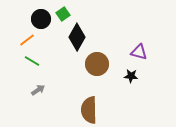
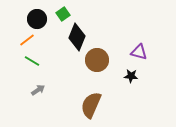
black circle: moved 4 px left
black diamond: rotated 8 degrees counterclockwise
brown circle: moved 4 px up
brown semicircle: moved 2 px right, 5 px up; rotated 24 degrees clockwise
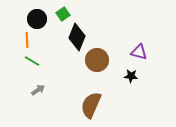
orange line: rotated 56 degrees counterclockwise
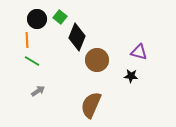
green square: moved 3 px left, 3 px down; rotated 16 degrees counterclockwise
gray arrow: moved 1 px down
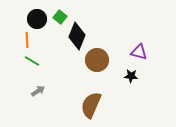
black diamond: moved 1 px up
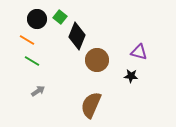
orange line: rotated 56 degrees counterclockwise
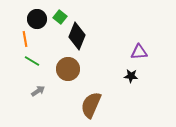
orange line: moved 2 px left, 1 px up; rotated 49 degrees clockwise
purple triangle: rotated 18 degrees counterclockwise
brown circle: moved 29 px left, 9 px down
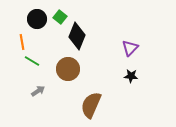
orange line: moved 3 px left, 3 px down
purple triangle: moved 9 px left, 4 px up; rotated 42 degrees counterclockwise
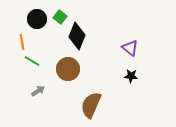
purple triangle: rotated 36 degrees counterclockwise
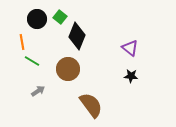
brown semicircle: rotated 120 degrees clockwise
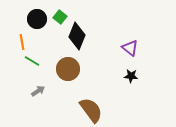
brown semicircle: moved 5 px down
